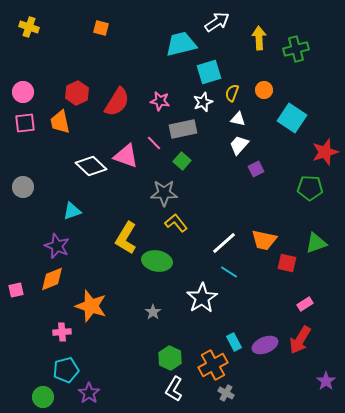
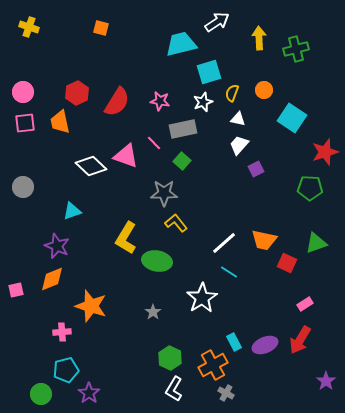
red square at (287, 263): rotated 12 degrees clockwise
green circle at (43, 397): moved 2 px left, 3 px up
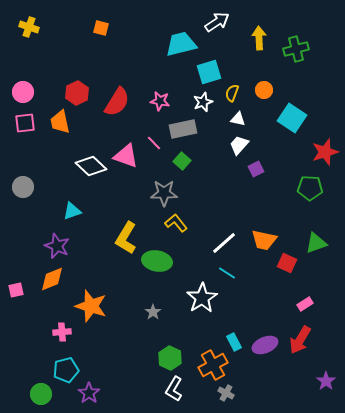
cyan line at (229, 272): moved 2 px left, 1 px down
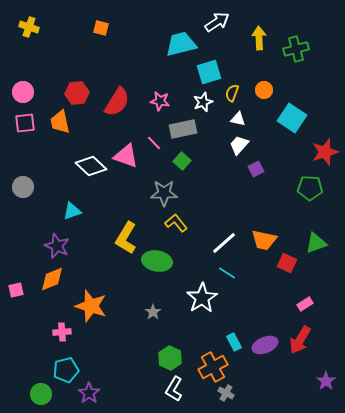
red hexagon at (77, 93): rotated 20 degrees clockwise
orange cross at (213, 365): moved 2 px down
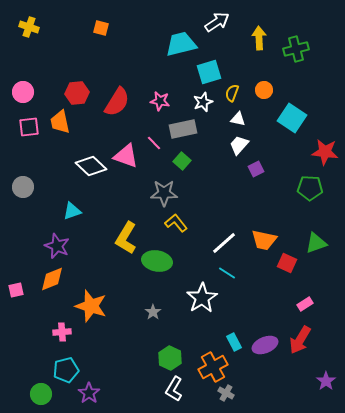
pink square at (25, 123): moved 4 px right, 4 px down
red star at (325, 152): rotated 24 degrees clockwise
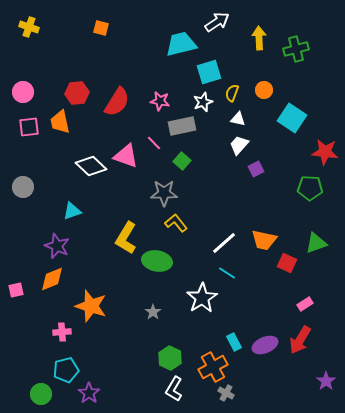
gray rectangle at (183, 129): moved 1 px left, 3 px up
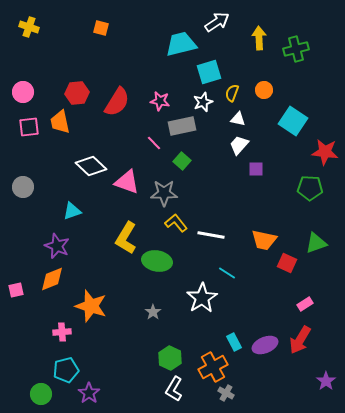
cyan square at (292, 118): moved 1 px right, 3 px down
pink triangle at (126, 156): moved 1 px right, 26 px down
purple square at (256, 169): rotated 28 degrees clockwise
white line at (224, 243): moved 13 px left, 8 px up; rotated 52 degrees clockwise
